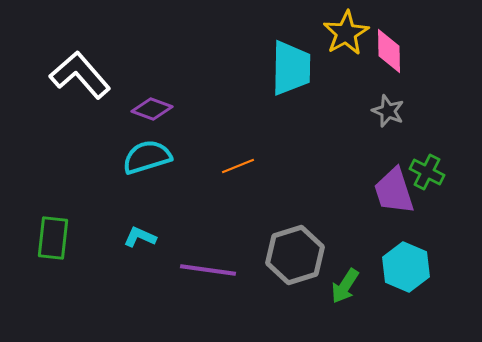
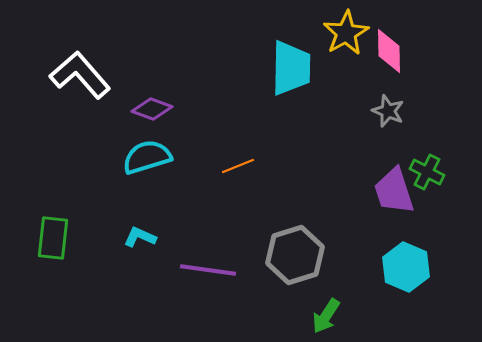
green arrow: moved 19 px left, 30 px down
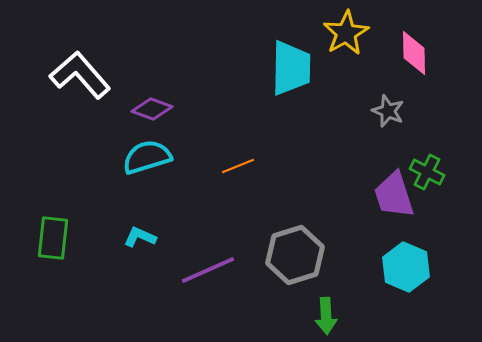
pink diamond: moved 25 px right, 2 px down
purple trapezoid: moved 4 px down
purple line: rotated 32 degrees counterclockwise
green arrow: rotated 36 degrees counterclockwise
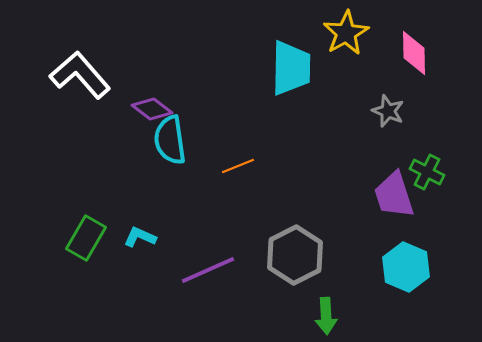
purple diamond: rotated 18 degrees clockwise
cyan semicircle: moved 23 px right, 17 px up; rotated 81 degrees counterclockwise
green rectangle: moved 33 px right; rotated 24 degrees clockwise
gray hexagon: rotated 10 degrees counterclockwise
